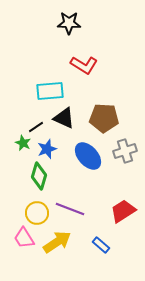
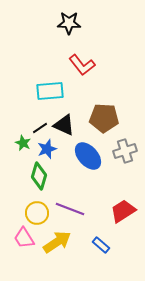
red L-shape: moved 2 px left; rotated 20 degrees clockwise
black triangle: moved 7 px down
black line: moved 4 px right, 1 px down
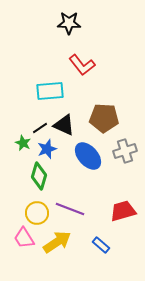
red trapezoid: rotated 16 degrees clockwise
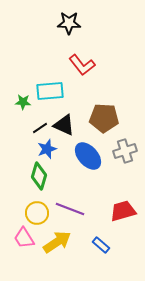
green star: moved 41 px up; rotated 21 degrees counterclockwise
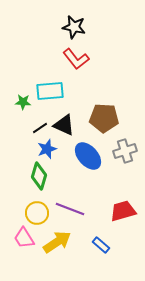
black star: moved 5 px right, 4 px down; rotated 10 degrees clockwise
red L-shape: moved 6 px left, 6 px up
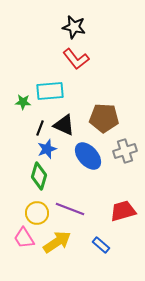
black line: rotated 35 degrees counterclockwise
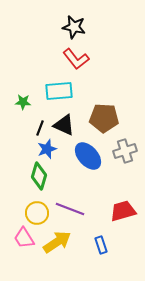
cyan rectangle: moved 9 px right
blue rectangle: rotated 30 degrees clockwise
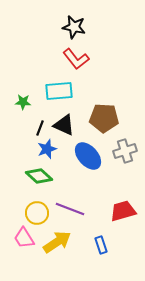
green diamond: rotated 64 degrees counterclockwise
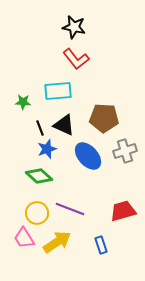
cyan rectangle: moved 1 px left
black line: rotated 42 degrees counterclockwise
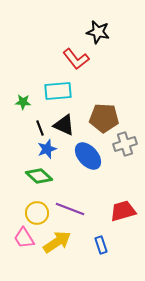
black star: moved 24 px right, 5 px down
gray cross: moved 7 px up
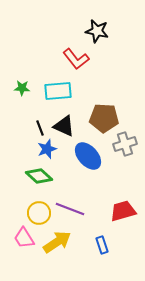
black star: moved 1 px left, 1 px up
green star: moved 1 px left, 14 px up
black triangle: moved 1 px down
yellow circle: moved 2 px right
blue rectangle: moved 1 px right
